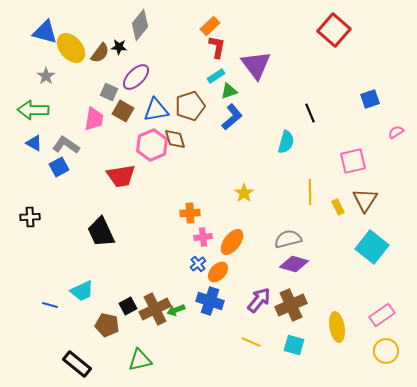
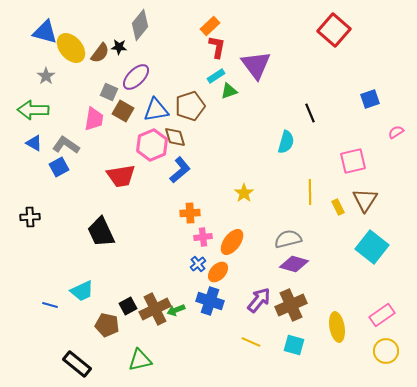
blue L-shape at (232, 117): moved 52 px left, 53 px down
brown diamond at (175, 139): moved 2 px up
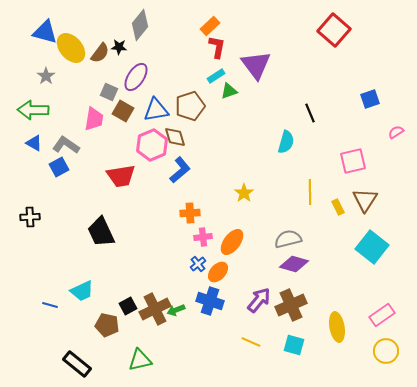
purple ellipse at (136, 77): rotated 12 degrees counterclockwise
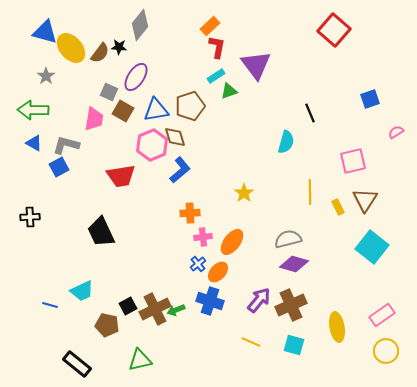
gray L-shape at (66, 145): rotated 20 degrees counterclockwise
